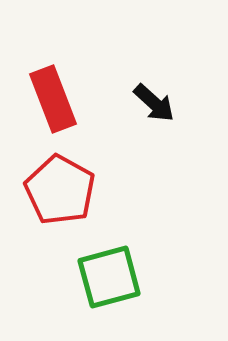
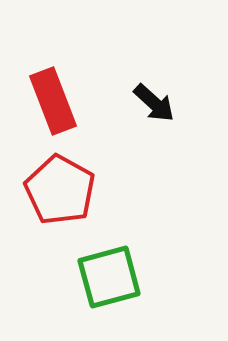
red rectangle: moved 2 px down
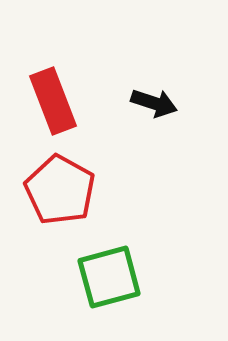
black arrow: rotated 24 degrees counterclockwise
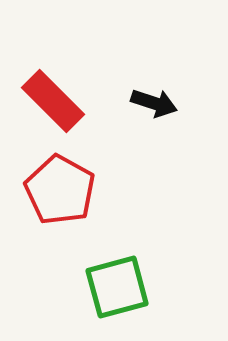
red rectangle: rotated 24 degrees counterclockwise
green square: moved 8 px right, 10 px down
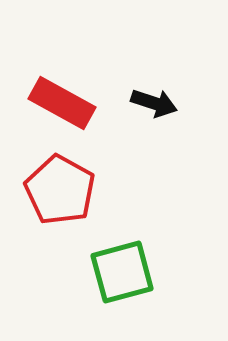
red rectangle: moved 9 px right, 2 px down; rotated 16 degrees counterclockwise
green square: moved 5 px right, 15 px up
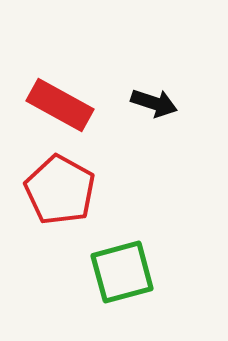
red rectangle: moved 2 px left, 2 px down
